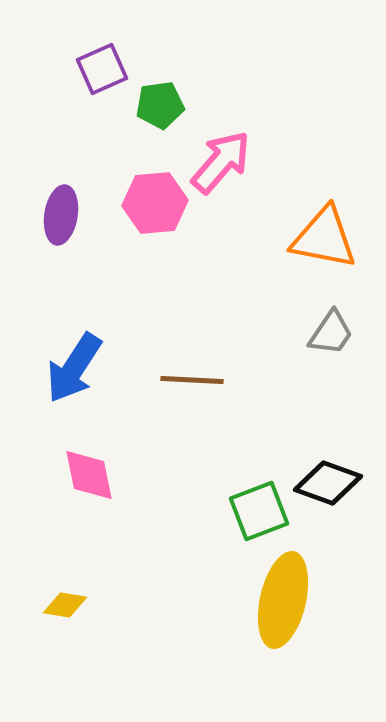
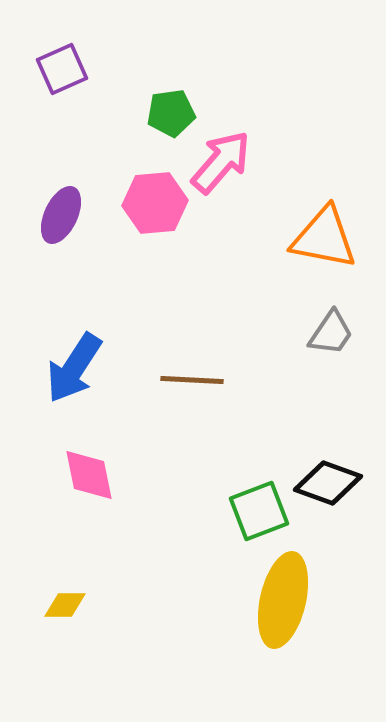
purple square: moved 40 px left
green pentagon: moved 11 px right, 8 px down
purple ellipse: rotated 16 degrees clockwise
yellow diamond: rotated 9 degrees counterclockwise
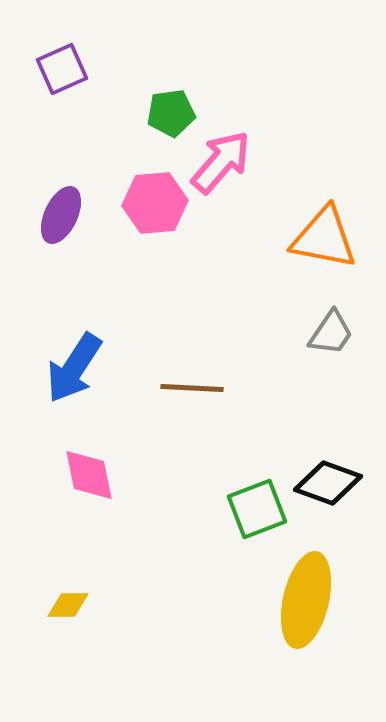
brown line: moved 8 px down
green square: moved 2 px left, 2 px up
yellow ellipse: moved 23 px right
yellow diamond: moved 3 px right
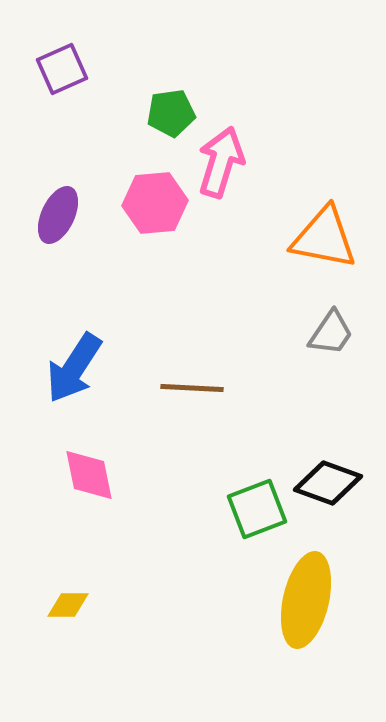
pink arrow: rotated 24 degrees counterclockwise
purple ellipse: moved 3 px left
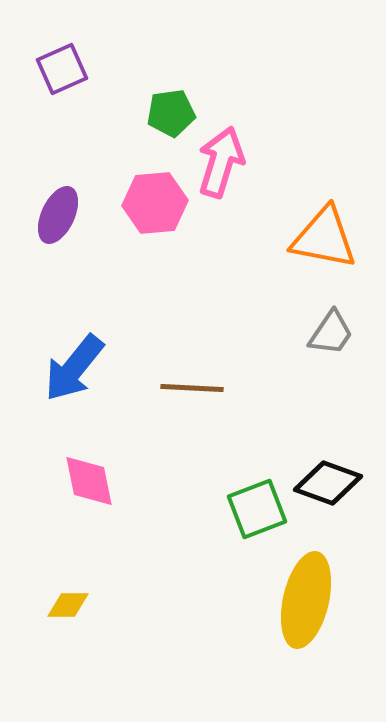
blue arrow: rotated 6 degrees clockwise
pink diamond: moved 6 px down
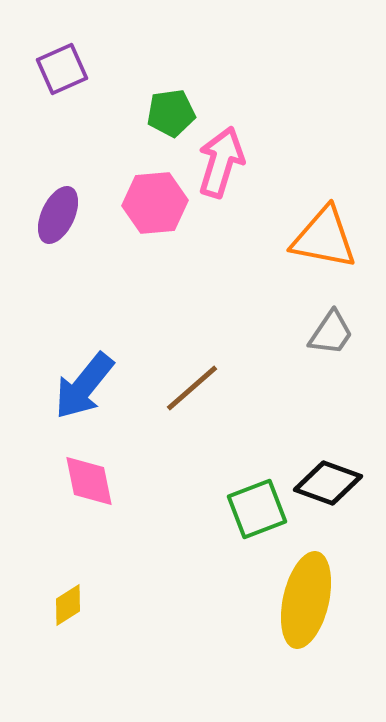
blue arrow: moved 10 px right, 18 px down
brown line: rotated 44 degrees counterclockwise
yellow diamond: rotated 33 degrees counterclockwise
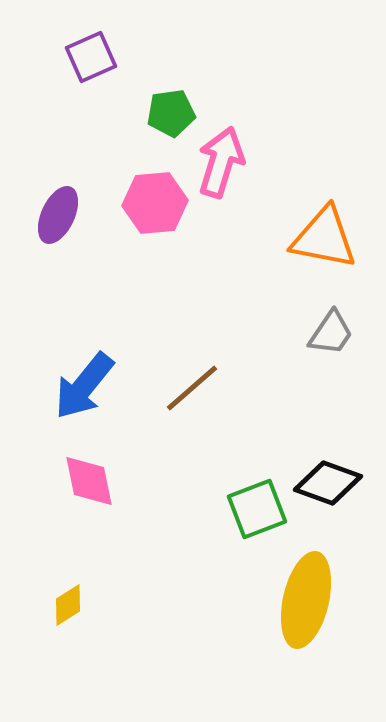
purple square: moved 29 px right, 12 px up
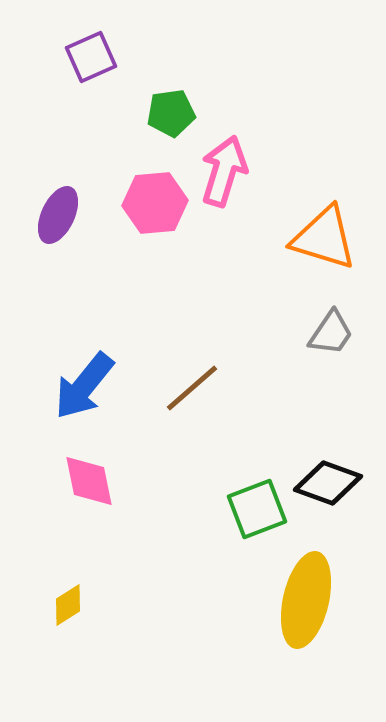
pink arrow: moved 3 px right, 9 px down
orange triangle: rotated 6 degrees clockwise
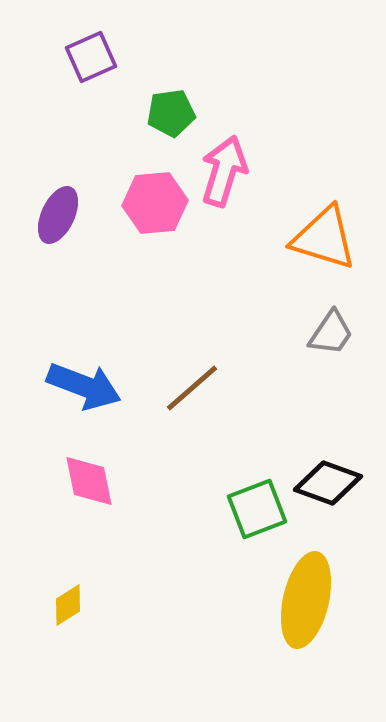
blue arrow: rotated 108 degrees counterclockwise
